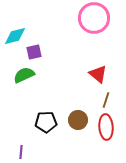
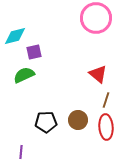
pink circle: moved 2 px right
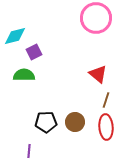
purple square: rotated 14 degrees counterclockwise
green semicircle: rotated 25 degrees clockwise
brown circle: moved 3 px left, 2 px down
purple line: moved 8 px right, 1 px up
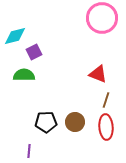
pink circle: moved 6 px right
red triangle: rotated 18 degrees counterclockwise
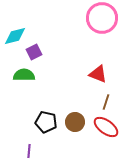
brown line: moved 2 px down
black pentagon: rotated 15 degrees clockwise
red ellipse: rotated 50 degrees counterclockwise
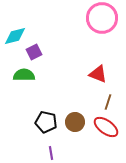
brown line: moved 2 px right
purple line: moved 22 px right, 2 px down; rotated 16 degrees counterclockwise
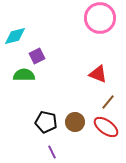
pink circle: moved 2 px left
purple square: moved 3 px right, 4 px down
brown line: rotated 21 degrees clockwise
purple line: moved 1 px right, 1 px up; rotated 16 degrees counterclockwise
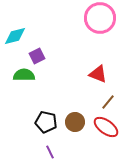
purple line: moved 2 px left
